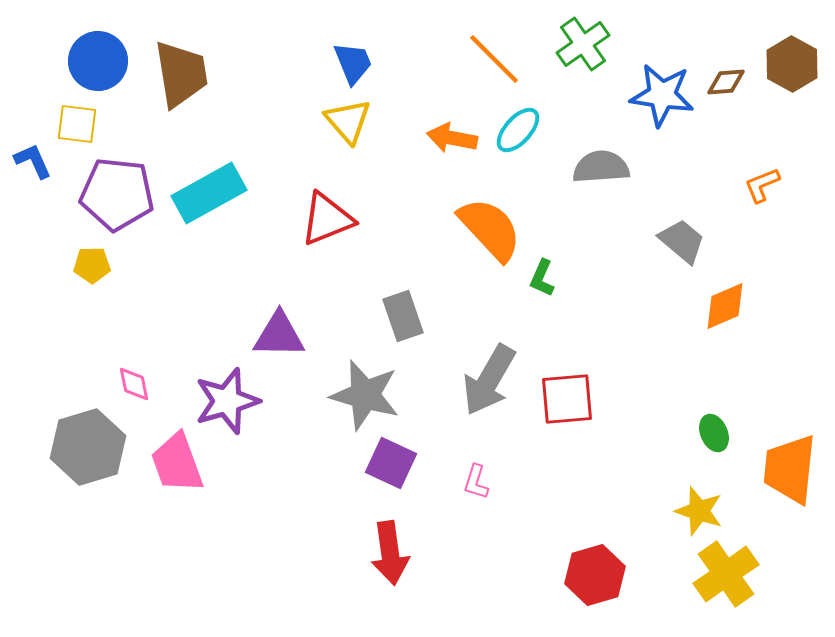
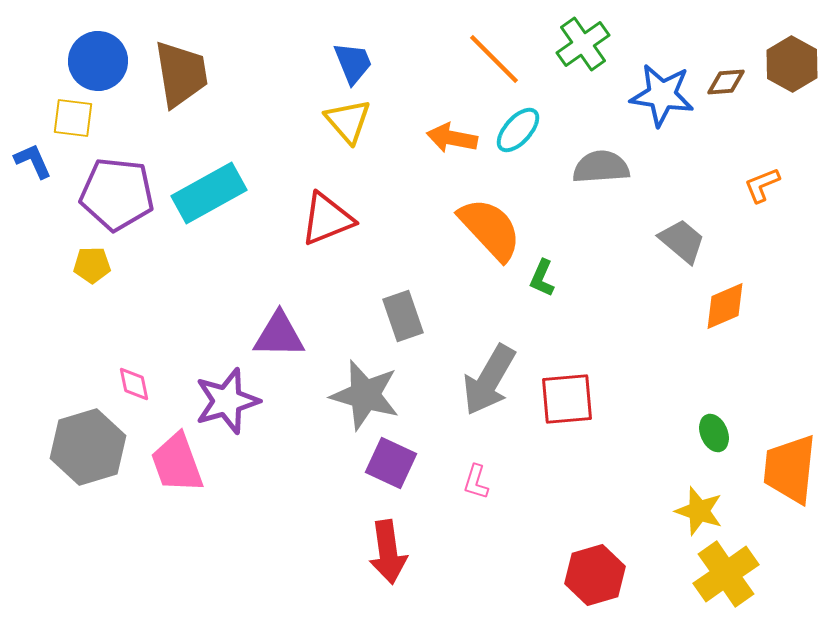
yellow square: moved 4 px left, 6 px up
red arrow: moved 2 px left, 1 px up
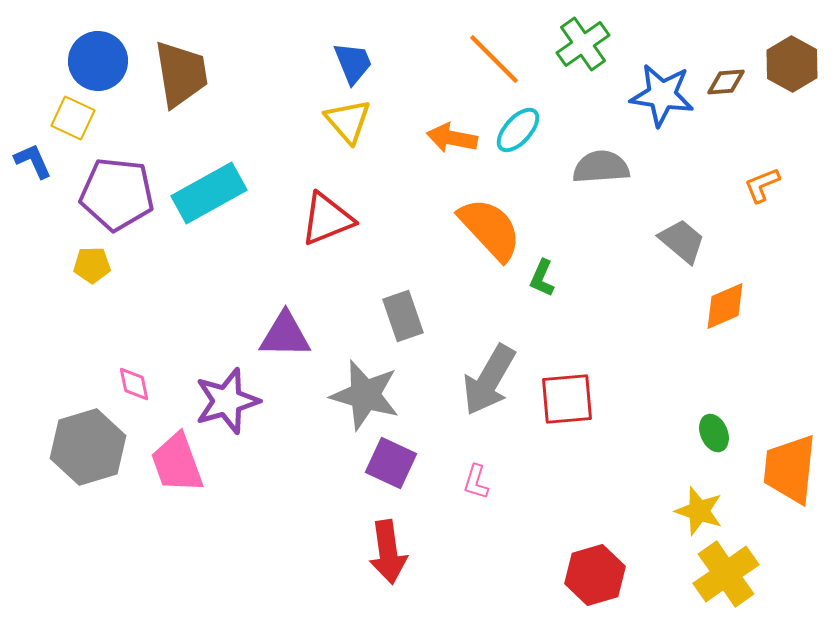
yellow square: rotated 18 degrees clockwise
purple triangle: moved 6 px right
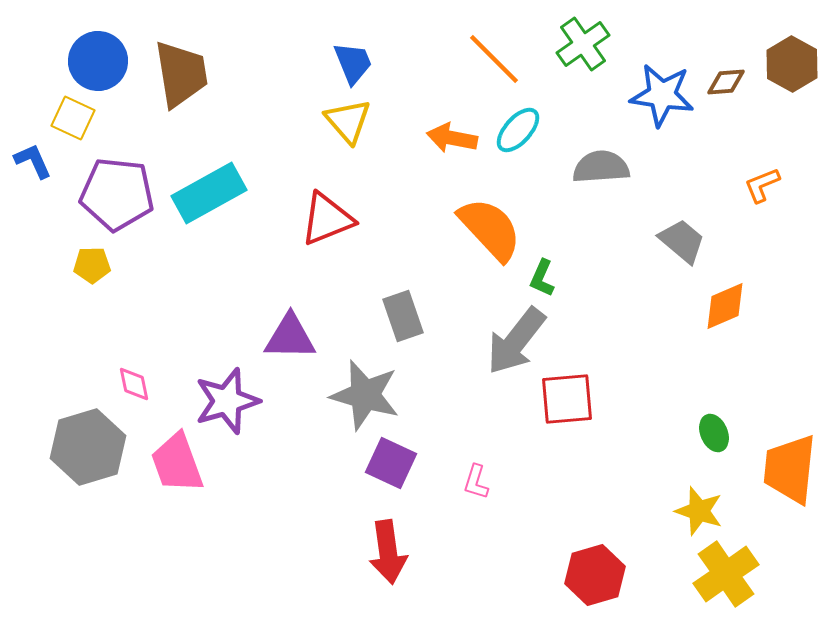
purple triangle: moved 5 px right, 2 px down
gray arrow: moved 27 px right, 39 px up; rotated 8 degrees clockwise
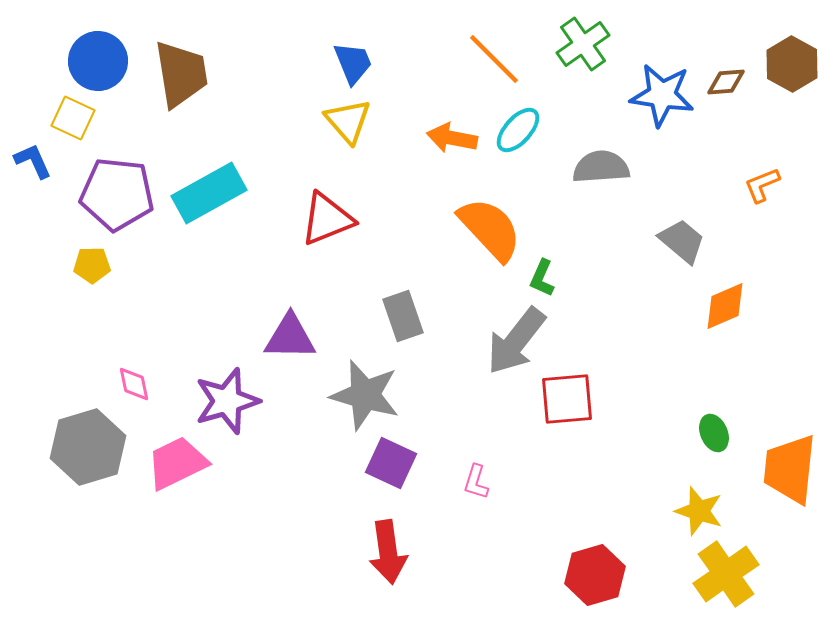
pink trapezoid: rotated 84 degrees clockwise
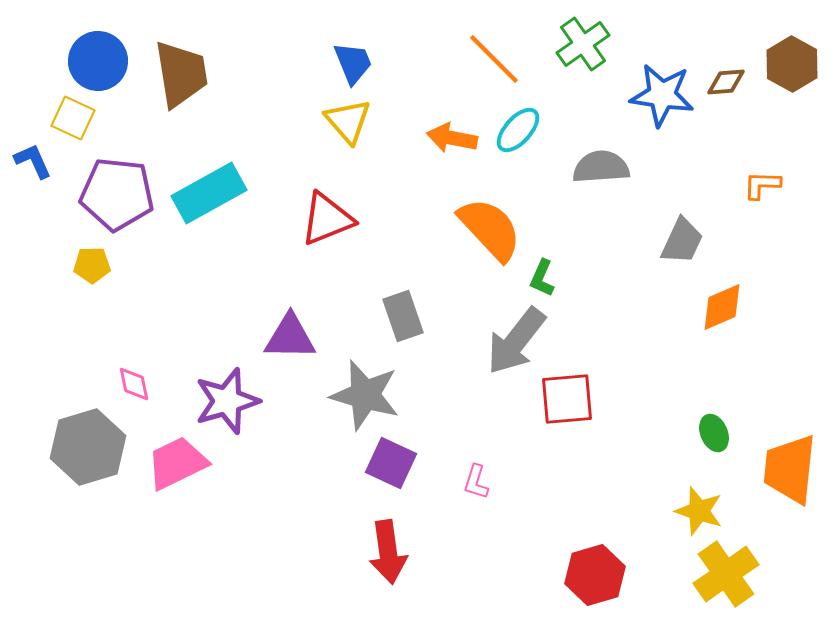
orange L-shape: rotated 24 degrees clockwise
gray trapezoid: rotated 75 degrees clockwise
orange diamond: moved 3 px left, 1 px down
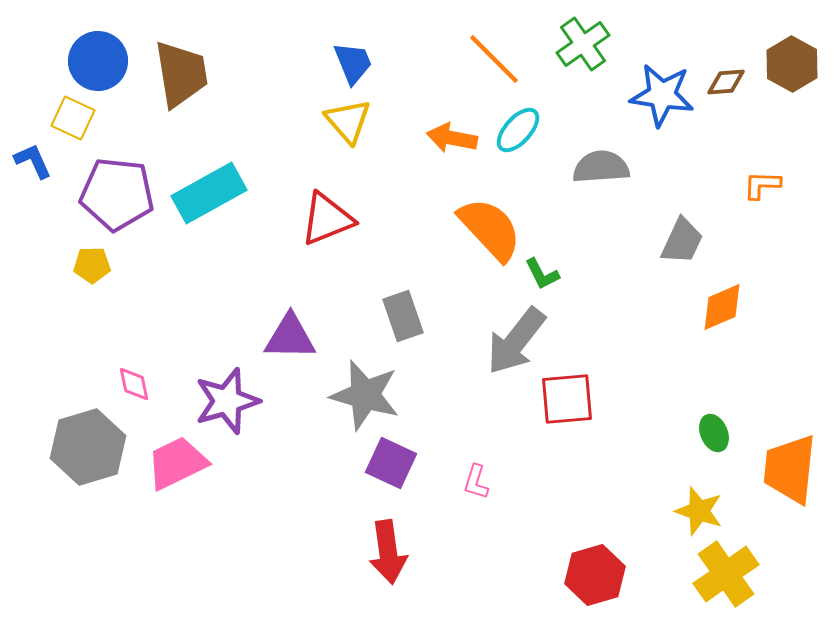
green L-shape: moved 4 px up; rotated 51 degrees counterclockwise
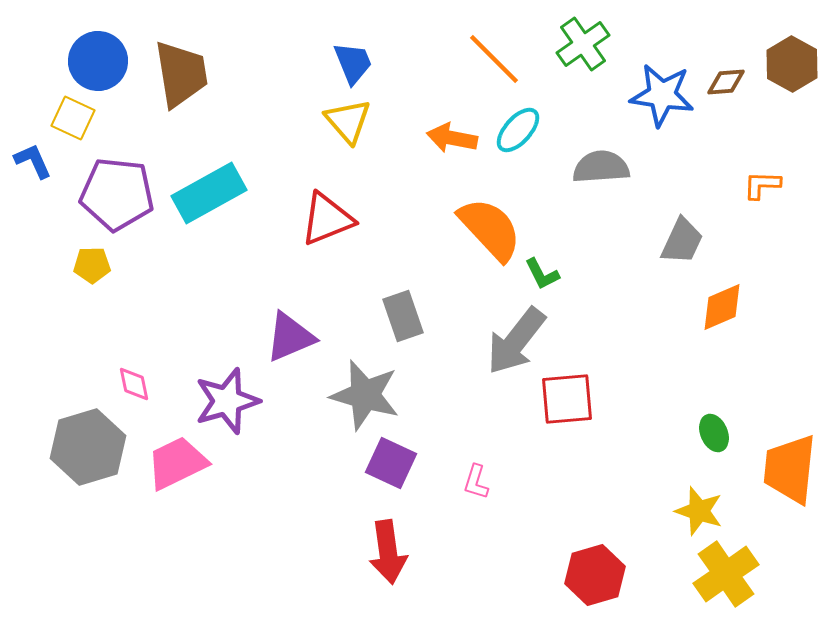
purple triangle: rotated 24 degrees counterclockwise
